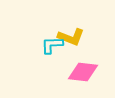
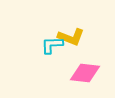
pink diamond: moved 2 px right, 1 px down
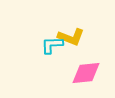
pink diamond: moved 1 px right; rotated 12 degrees counterclockwise
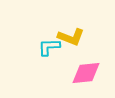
cyan L-shape: moved 3 px left, 2 px down
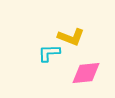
cyan L-shape: moved 6 px down
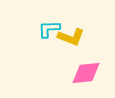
cyan L-shape: moved 24 px up
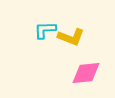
cyan L-shape: moved 4 px left, 1 px down
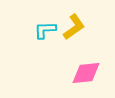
yellow L-shape: moved 3 px right, 10 px up; rotated 56 degrees counterclockwise
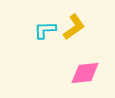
pink diamond: moved 1 px left
